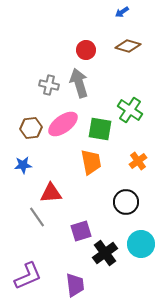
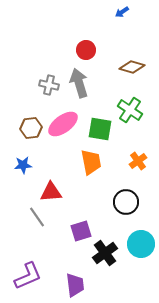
brown diamond: moved 4 px right, 21 px down
red triangle: moved 1 px up
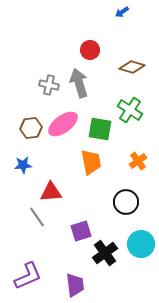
red circle: moved 4 px right
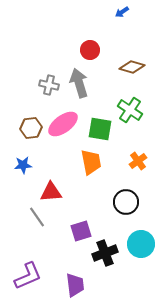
black cross: rotated 15 degrees clockwise
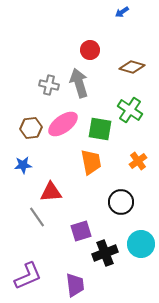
black circle: moved 5 px left
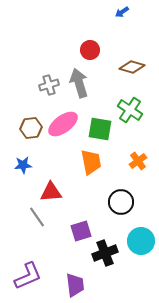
gray cross: rotated 30 degrees counterclockwise
cyan circle: moved 3 px up
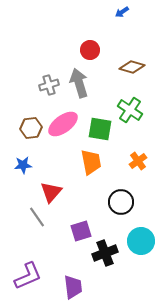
red triangle: rotated 45 degrees counterclockwise
purple trapezoid: moved 2 px left, 2 px down
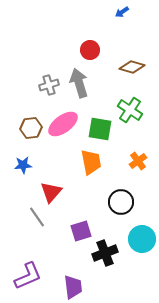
cyan circle: moved 1 px right, 2 px up
